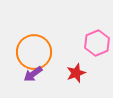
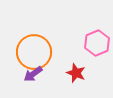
red star: rotated 30 degrees counterclockwise
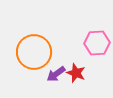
pink hexagon: rotated 20 degrees clockwise
purple arrow: moved 23 px right
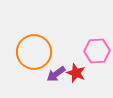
pink hexagon: moved 8 px down
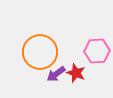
orange circle: moved 6 px right
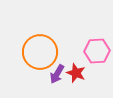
purple arrow: moved 1 px right; rotated 24 degrees counterclockwise
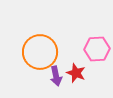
pink hexagon: moved 2 px up
purple arrow: moved 1 px left, 2 px down; rotated 42 degrees counterclockwise
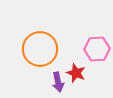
orange circle: moved 3 px up
purple arrow: moved 2 px right, 6 px down
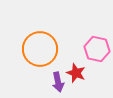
pink hexagon: rotated 15 degrees clockwise
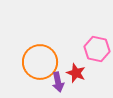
orange circle: moved 13 px down
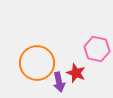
orange circle: moved 3 px left, 1 px down
purple arrow: moved 1 px right
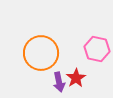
orange circle: moved 4 px right, 10 px up
red star: moved 5 px down; rotated 18 degrees clockwise
